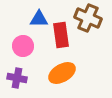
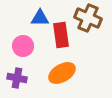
blue triangle: moved 1 px right, 1 px up
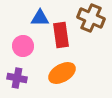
brown cross: moved 3 px right
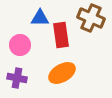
pink circle: moved 3 px left, 1 px up
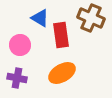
blue triangle: rotated 30 degrees clockwise
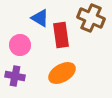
purple cross: moved 2 px left, 2 px up
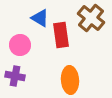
brown cross: rotated 16 degrees clockwise
orange ellipse: moved 8 px right, 7 px down; rotated 64 degrees counterclockwise
